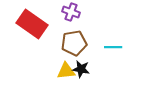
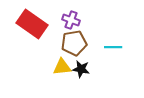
purple cross: moved 8 px down
yellow triangle: moved 4 px left, 4 px up
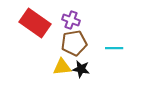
red rectangle: moved 3 px right, 1 px up
cyan line: moved 1 px right, 1 px down
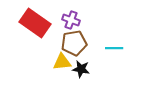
yellow triangle: moved 5 px up
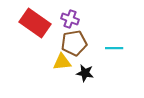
purple cross: moved 1 px left, 1 px up
black star: moved 4 px right, 4 px down
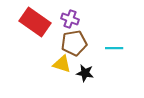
red rectangle: moved 1 px up
yellow triangle: moved 2 px down; rotated 24 degrees clockwise
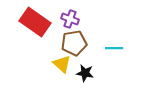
yellow triangle: rotated 24 degrees clockwise
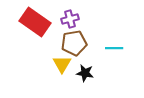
purple cross: rotated 36 degrees counterclockwise
yellow triangle: rotated 18 degrees clockwise
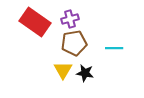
yellow triangle: moved 1 px right, 6 px down
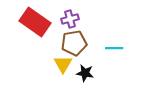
yellow triangle: moved 6 px up
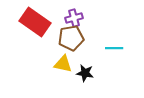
purple cross: moved 4 px right, 1 px up
brown pentagon: moved 3 px left, 5 px up
yellow triangle: rotated 48 degrees counterclockwise
